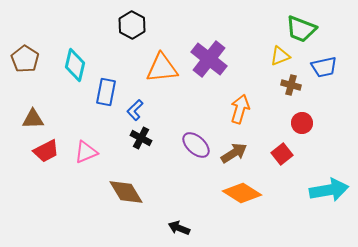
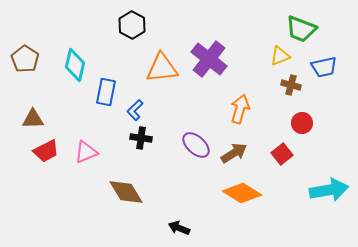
black cross: rotated 20 degrees counterclockwise
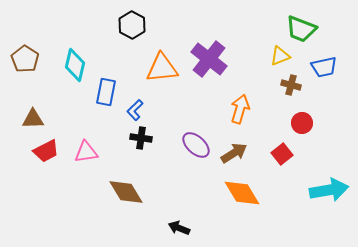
pink triangle: rotated 15 degrees clockwise
orange diamond: rotated 27 degrees clockwise
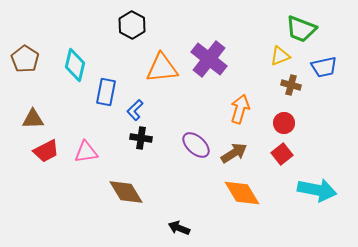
red circle: moved 18 px left
cyan arrow: moved 12 px left; rotated 21 degrees clockwise
